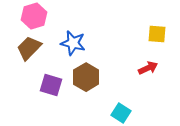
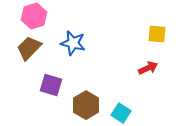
brown hexagon: moved 28 px down
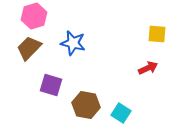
brown hexagon: rotated 20 degrees counterclockwise
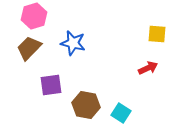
purple square: rotated 25 degrees counterclockwise
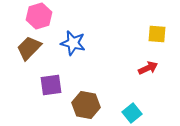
pink hexagon: moved 5 px right
cyan square: moved 11 px right; rotated 18 degrees clockwise
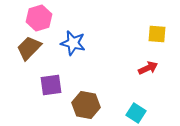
pink hexagon: moved 2 px down
cyan square: moved 4 px right; rotated 18 degrees counterclockwise
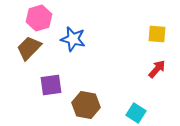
blue star: moved 4 px up
red arrow: moved 9 px right, 1 px down; rotated 24 degrees counterclockwise
